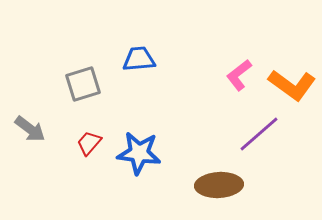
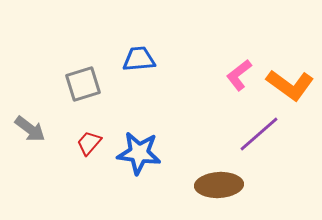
orange L-shape: moved 2 px left
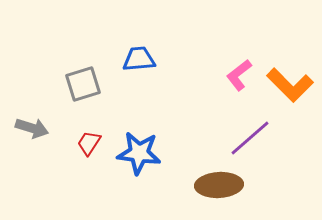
orange L-shape: rotated 9 degrees clockwise
gray arrow: moved 2 px right, 1 px up; rotated 20 degrees counterclockwise
purple line: moved 9 px left, 4 px down
red trapezoid: rotated 8 degrees counterclockwise
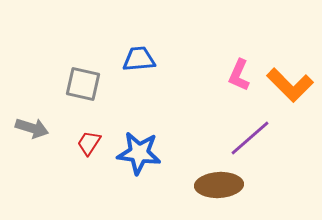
pink L-shape: rotated 28 degrees counterclockwise
gray square: rotated 30 degrees clockwise
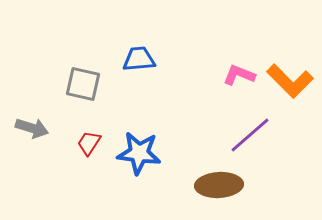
pink L-shape: rotated 88 degrees clockwise
orange L-shape: moved 4 px up
purple line: moved 3 px up
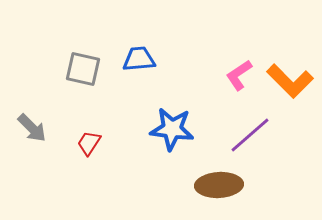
pink L-shape: rotated 56 degrees counterclockwise
gray square: moved 15 px up
gray arrow: rotated 28 degrees clockwise
blue star: moved 33 px right, 24 px up
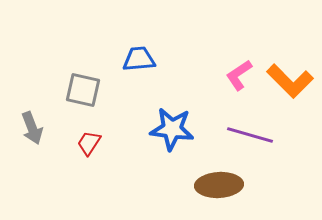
gray square: moved 21 px down
gray arrow: rotated 24 degrees clockwise
purple line: rotated 57 degrees clockwise
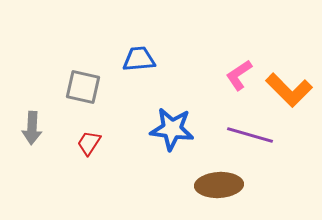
orange L-shape: moved 1 px left, 9 px down
gray square: moved 3 px up
gray arrow: rotated 24 degrees clockwise
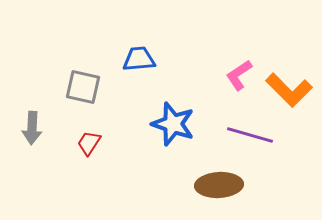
blue star: moved 1 px right, 5 px up; rotated 12 degrees clockwise
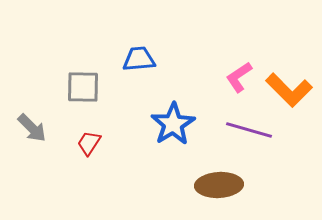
pink L-shape: moved 2 px down
gray square: rotated 12 degrees counterclockwise
blue star: rotated 21 degrees clockwise
gray arrow: rotated 48 degrees counterclockwise
purple line: moved 1 px left, 5 px up
